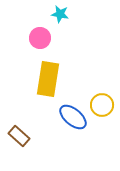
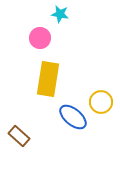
yellow circle: moved 1 px left, 3 px up
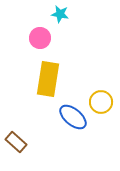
brown rectangle: moved 3 px left, 6 px down
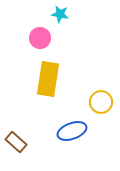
blue ellipse: moved 1 px left, 14 px down; rotated 60 degrees counterclockwise
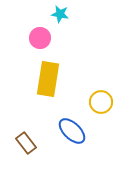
blue ellipse: rotated 64 degrees clockwise
brown rectangle: moved 10 px right, 1 px down; rotated 10 degrees clockwise
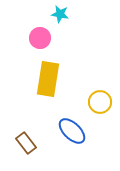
yellow circle: moved 1 px left
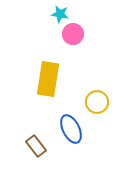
pink circle: moved 33 px right, 4 px up
yellow circle: moved 3 px left
blue ellipse: moved 1 px left, 2 px up; rotated 20 degrees clockwise
brown rectangle: moved 10 px right, 3 px down
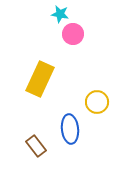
yellow rectangle: moved 8 px left; rotated 16 degrees clockwise
blue ellipse: moved 1 px left; rotated 20 degrees clockwise
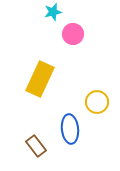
cyan star: moved 7 px left, 2 px up; rotated 24 degrees counterclockwise
